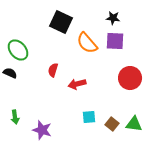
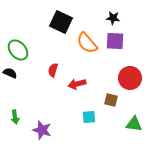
brown square: moved 1 px left, 24 px up; rotated 24 degrees counterclockwise
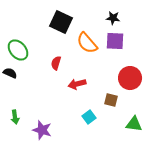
red semicircle: moved 3 px right, 7 px up
cyan square: rotated 32 degrees counterclockwise
